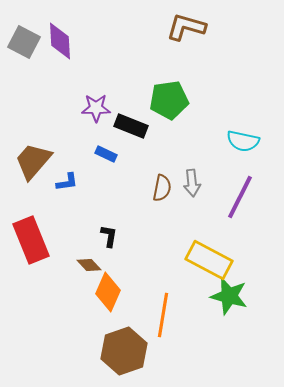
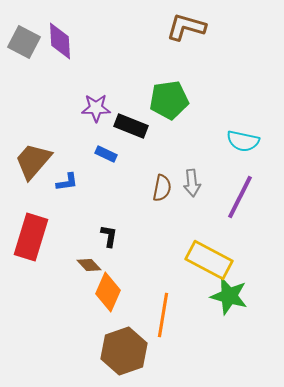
red rectangle: moved 3 px up; rotated 39 degrees clockwise
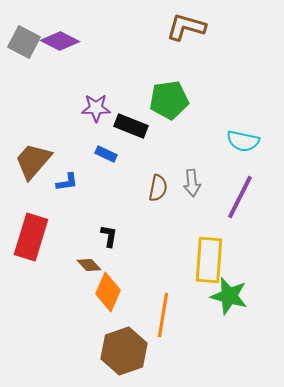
purple diamond: rotated 60 degrees counterclockwise
brown semicircle: moved 4 px left
yellow rectangle: rotated 66 degrees clockwise
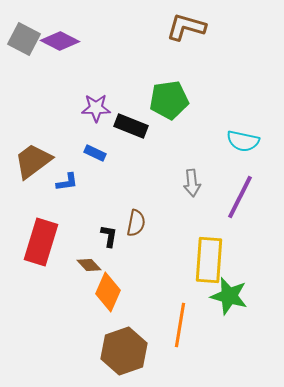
gray square: moved 3 px up
blue rectangle: moved 11 px left, 1 px up
brown trapezoid: rotated 12 degrees clockwise
brown semicircle: moved 22 px left, 35 px down
red rectangle: moved 10 px right, 5 px down
orange line: moved 17 px right, 10 px down
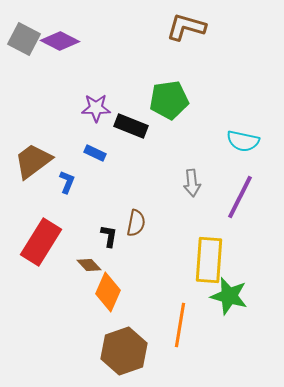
blue L-shape: rotated 60 degrees counterclockwise
red rectangle: rotated 15 degrees clockwise
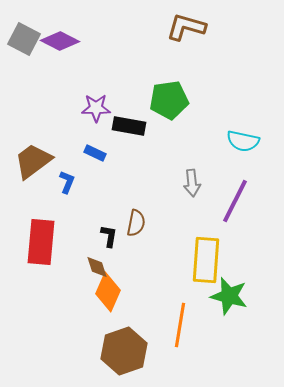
black rectangle: moved 2 px left; rotated 12 degrees counterclockwise
purple line: moved 5 px left, 4 px down
red rectangle: rotated 27 degrees counterclockwise
yellow rectangle: moved 3 px left
brown diamond: moved 8 px right, 2 px down; rotated 25 degrees clockwise
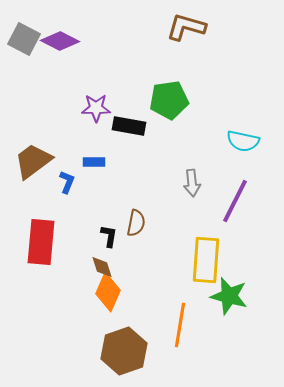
blue rectangle: moved 1 px left, 9 px down; rotated 25 degrees counterclockwise
brown diamond: moved 5 px right
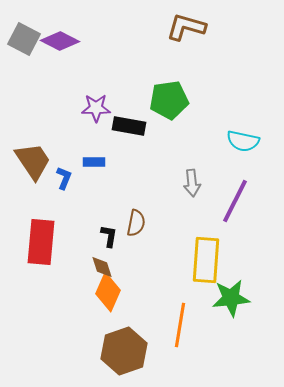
brown trapezoid: rotated 93 degrees clockwise
blue L-shape: moved 3 px left, 4 px up
green star: moved 2 px right, 2 px down; rotated 21 degrees counterclockwise
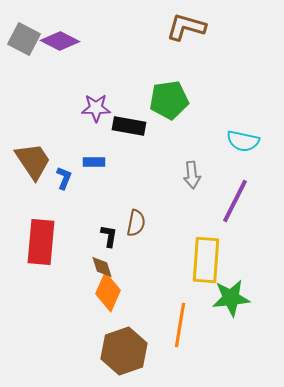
gray arrow: moved 8 px up
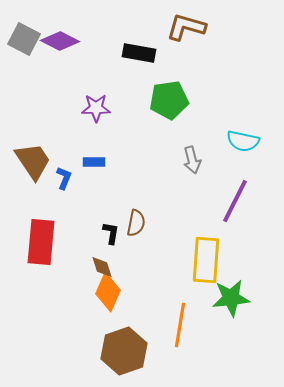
black rectangle: moved 10 px right, 73 px up
gray arrow: moved 15 px up; rotated 8 degrees counterclockwise
black L-shape: moved 2 px right, 3 px up
